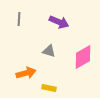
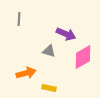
purple arrow: moved 7 px right, 12 px down
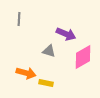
orange arrow: rotated 30 degrees clockwise
yellow rectangle: moved 3 px left, 5 px up
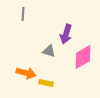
gray line: moved 4 px right, 5 px up
purple arrow: rotated 84 degrees clockwise
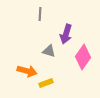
gray line: moved 17 px right
pink diamond: rotated 25 degrees counterclockwise
orange arrow: moved 1 px right, 2 px up
yellow rectangle: rotated 32 degrees counterclockwise
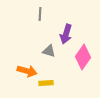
yellow rectangle: rotated 16 degrees clockwise
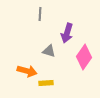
purple arrow: moved 1 px right, 1 px up
pink diamond: moved 1 px right
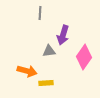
gray line: moved 1 px up
purple arrow: moved 4 px left, 2 px down
gray triangle: rotated 24 degrees counterclockwise
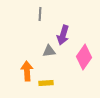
gray line: moved 1 px down
orange arrow: rotated 108 degrees counterclockwise
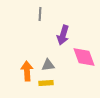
gray triangle: moved 1 px left, 14 px down
pink diamond: rotated 55 degrees counterclockwise
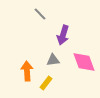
gray line: rotated 48 degrees counterclockwise
pink diamond: moved 5 px down
gray triangle: moved 5 px right, 5 px up
yellow rectangle: rotated 48 degrees counterclockwise
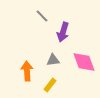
gray line: moved 2 px right, 2 px down
purple arrow: moved 3 px up
yellow rectangle: moved 4 px right, 2 px down
